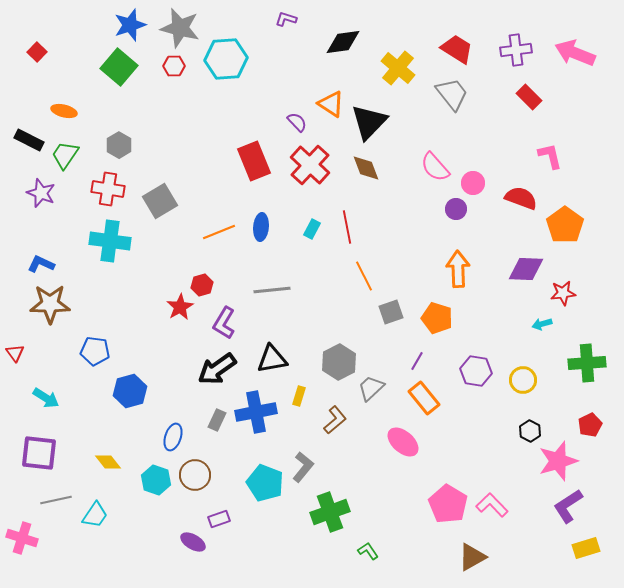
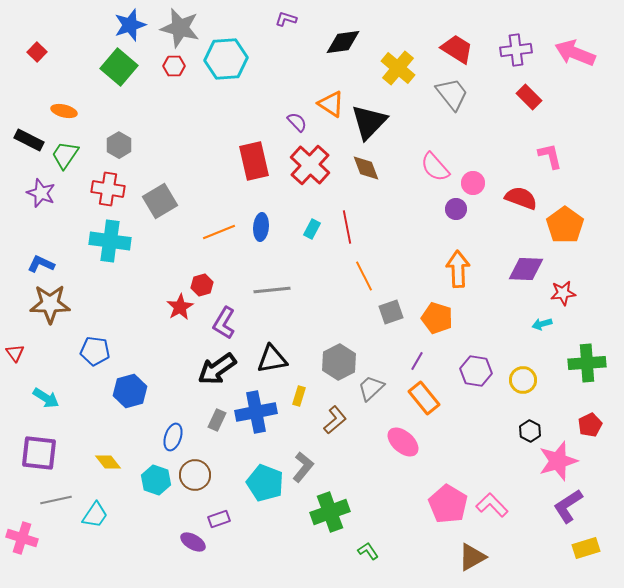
red rectangle at (254, 161): rotated 9 degrees clockwise
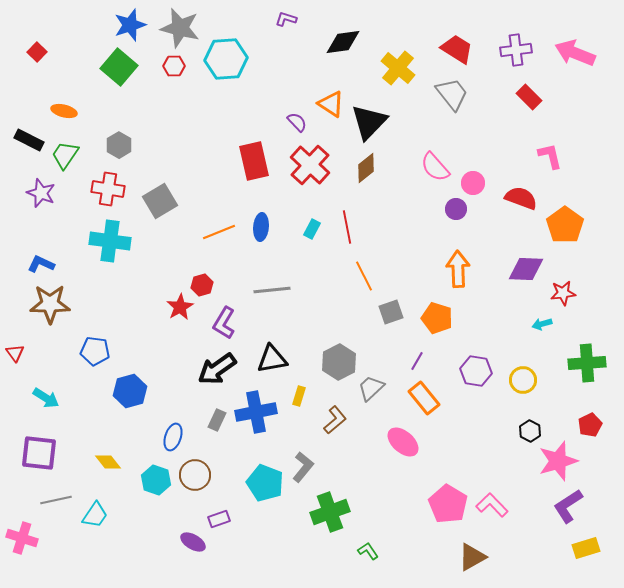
brown diamond at (366, 168): rotated 72 degrees clockwise
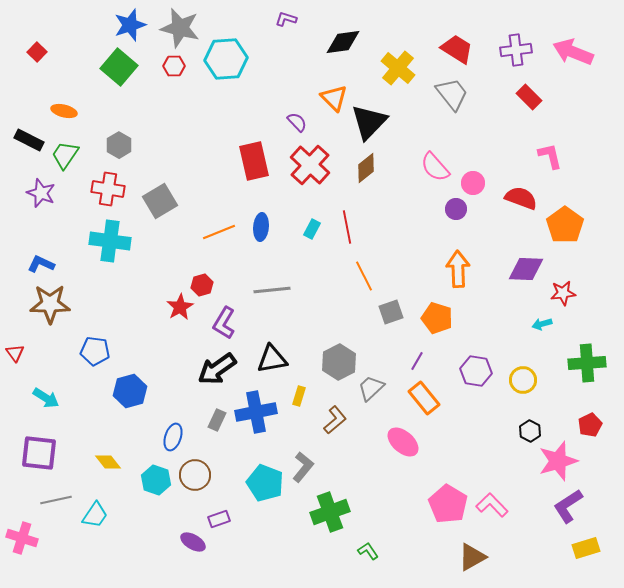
pink arrow at (575, 53): moved 2 px left, 1 px up
orange triangle at (331, 104): moved 3 px right, 6 px up; rotated 12 degrees clockwise
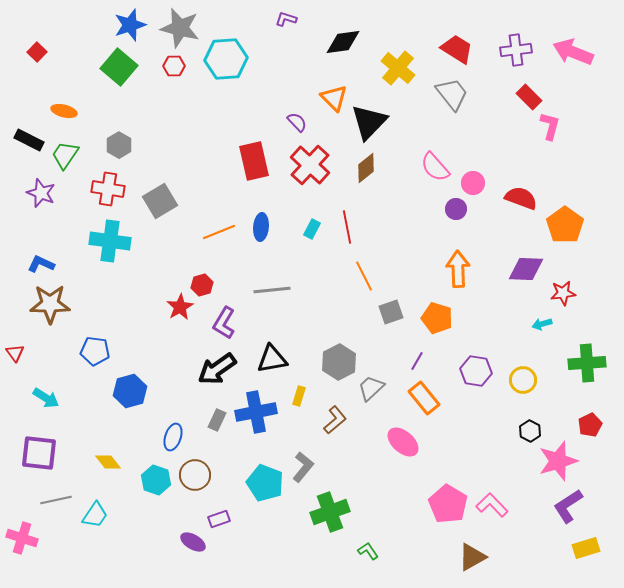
pink L-shape at (550, 156): moved 30 px up; rotated 28 degrees clockwise
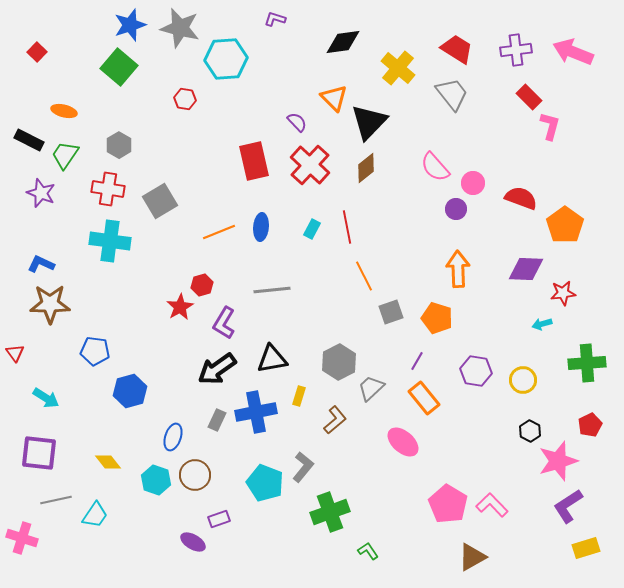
purple L-shape at (286, 19): moved 11 px left
red hexagon at (174, 66): moved 11 px right, 33 px down; rotated 10 degrees clockwise
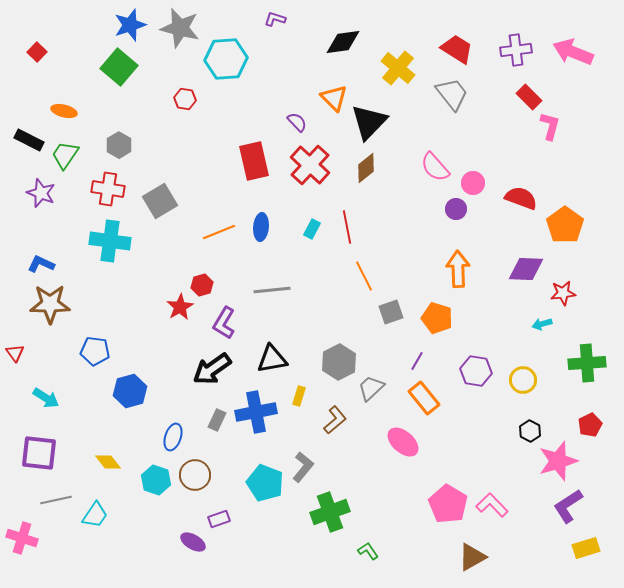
black arrow at (217, 369): moved 5 px left
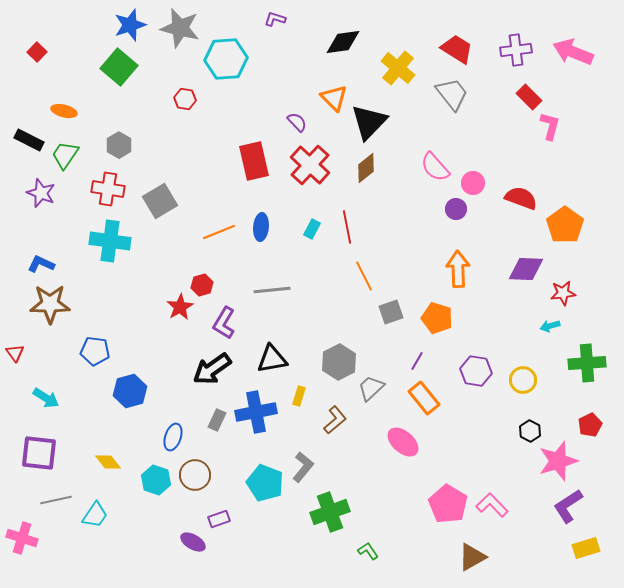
cyan arrow at (542, 324): moved 8 px right, 2 px down
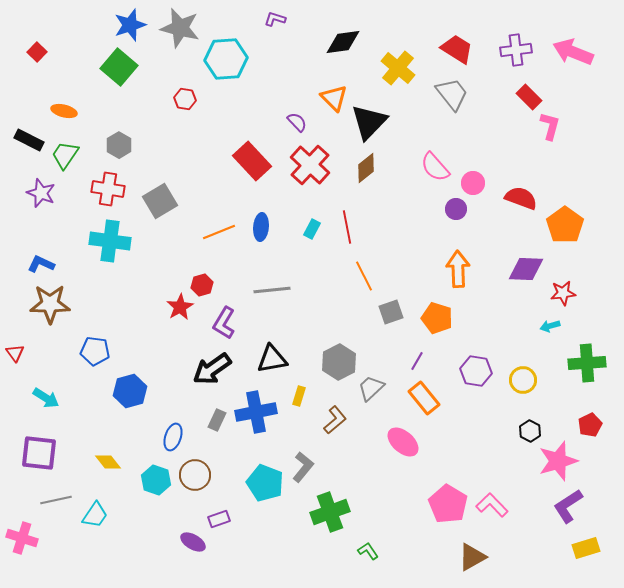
red rectangle at (254, 161): moved 2 px left; rotated 30 degrees counterclockwise
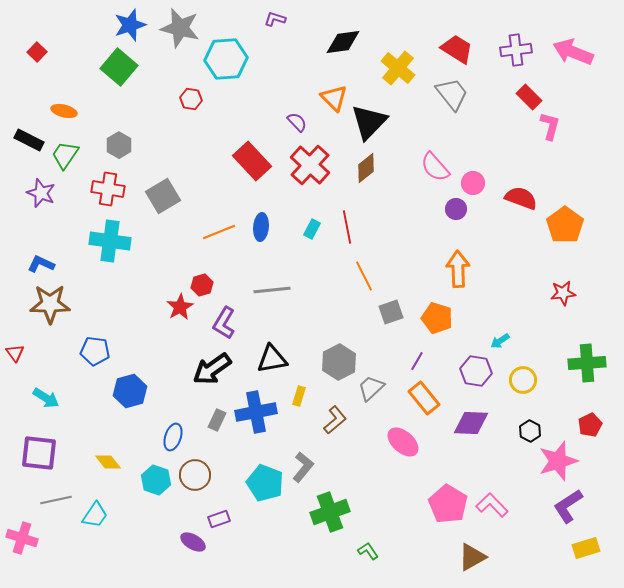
red hexagon at (185, 99): moved 6 px right
gray square at (160, 201): moved 3 px right, 5 px up
purple diamond at (526, 269): moved 55 px left, 154 px down
cyan arrow at (550, 326): moved 50 px left, 15 px down; rotated 18 degrees counterclockwise
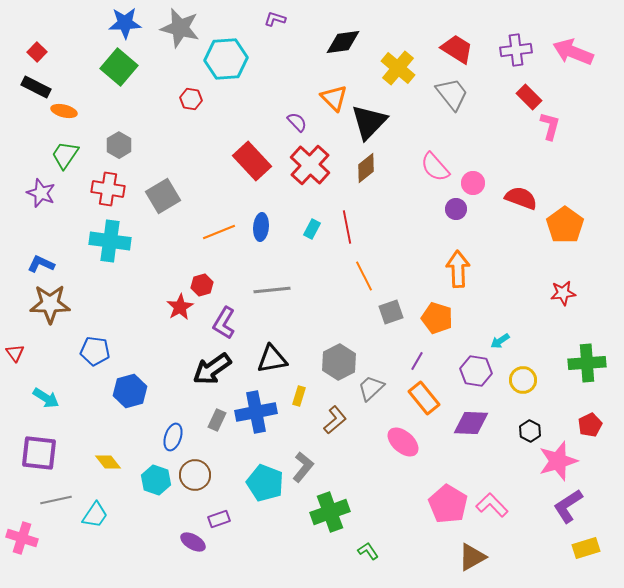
blue star at (130, 25): moved 5 px left, 2 px up; rotated 16 degrees clockwise
black rectangle at (29, 140): moved 7 px right, 53 px up
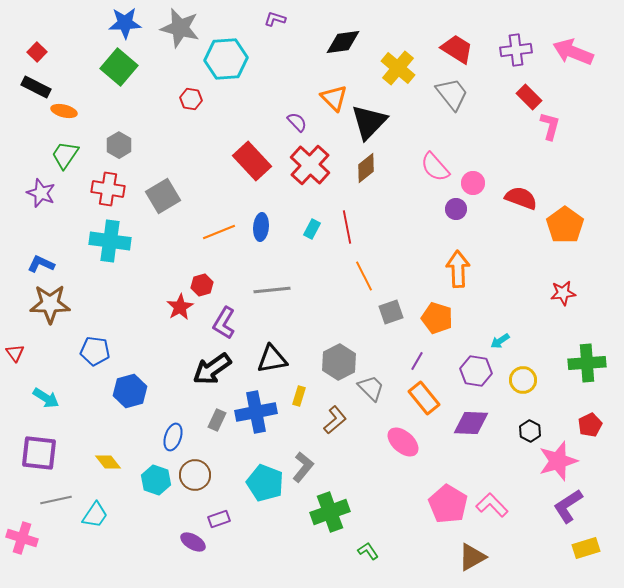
gray trapezoid at (371, 388): rotated 88 degrees clockwise
